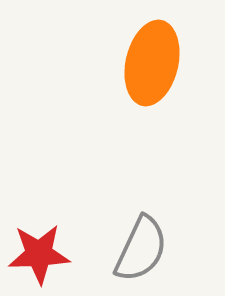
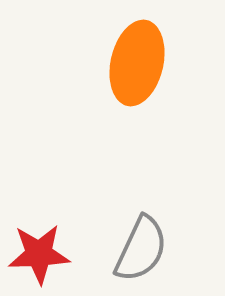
orange ellipse: moved 15 px left
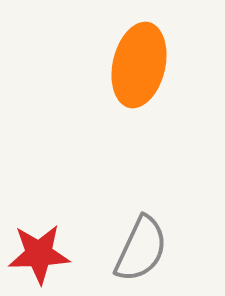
orange ellipse: moved 2 px right, 2 px down
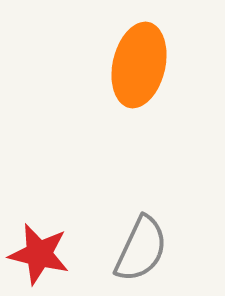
red star: rotated 16 degrees clockwise
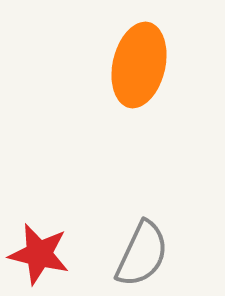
gray semicircle: moved 1 px right, 5 px down
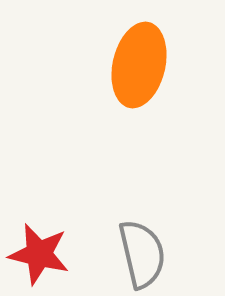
gray semicircle: rotated 38 degrees counterclockwise
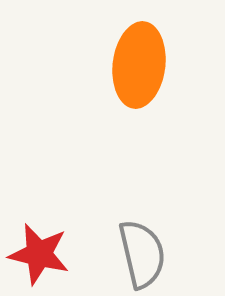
orange ellipse: rotated 6 degrees counterclockwise
